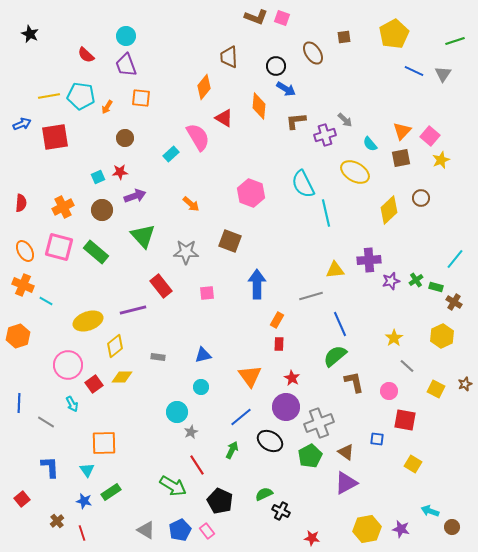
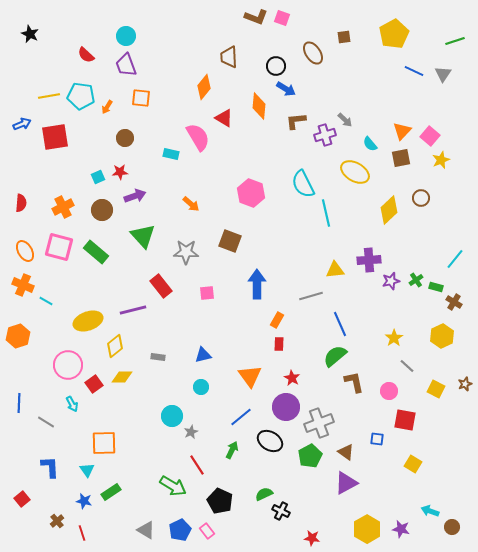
cyan rectangle at (171, 154): rotated 56 degrees clockwise
cyan circle at (177, 412): moved 5 px left, 4 px down
yellow hexagon at (367, 529): rotated 20 degrees counterclockwise
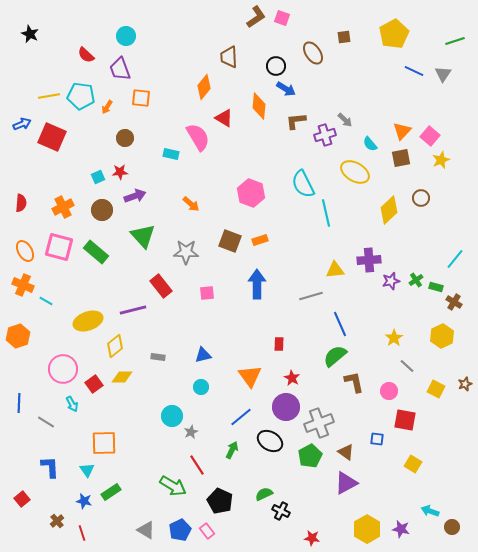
brown L-shape at (256, 17): rotated 55 degrees counterclockwise
purple trapezoid at (126, 65): moved 6 px left, 4 px down
red square at (55, 137): moved 3 px left; rotated 32 degrees clockwise
orange rectangle at (277, 320): moved 17 px left, 80 px up; rotated 42 degrees clockwise
pink circle at (68, 365): moved 5 px left, 4 px down
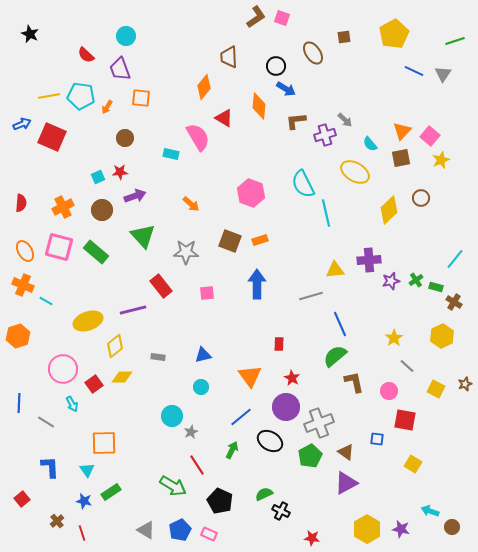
pink rectangle at (207, 531): moved 2 px right, 3 px down; rotated 28 degrees counterclockwise
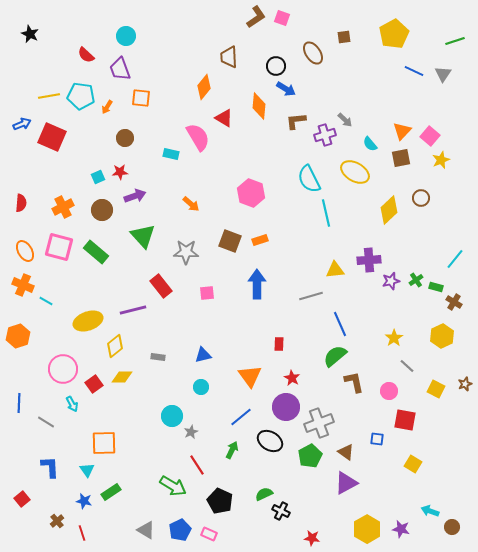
cyan semicircle at (303, 184): moved 6 px right, 5 px up
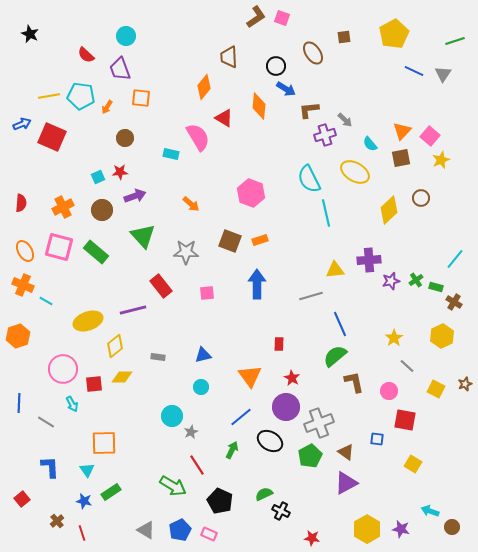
brown L-shape at (296, 121): moved 13 px right, 11 px up
red square at (94, 384): rotated 30 degrees clockwise
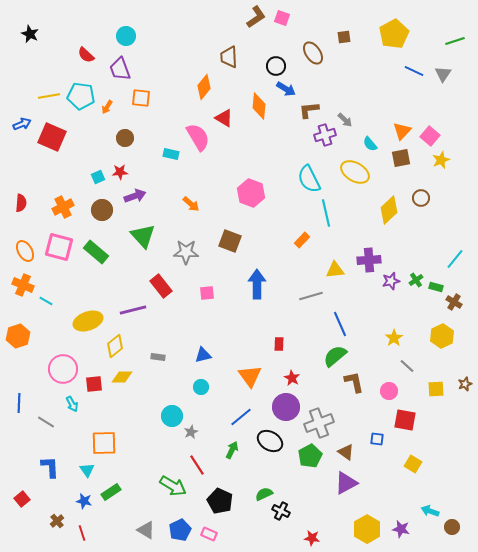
orange rectangle at (260, 240): moved 42 px right; rotated 28 degrees counterclockwise
yellow square at (436, 389): rotated 30 degrees counterclockwise
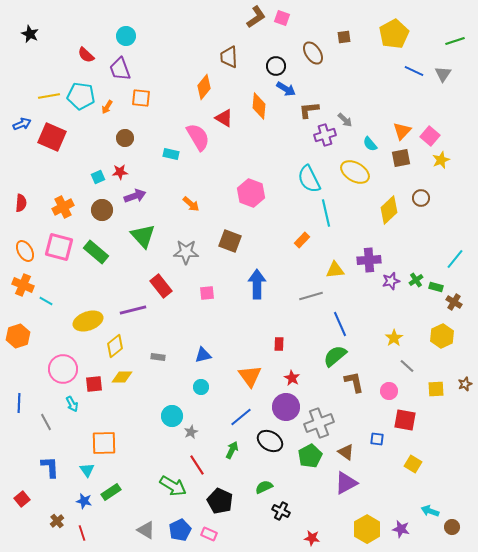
gray line at (46, 422): rotated 30 degrees clockwise
green semicircle at (264, 494): moved 7 px up
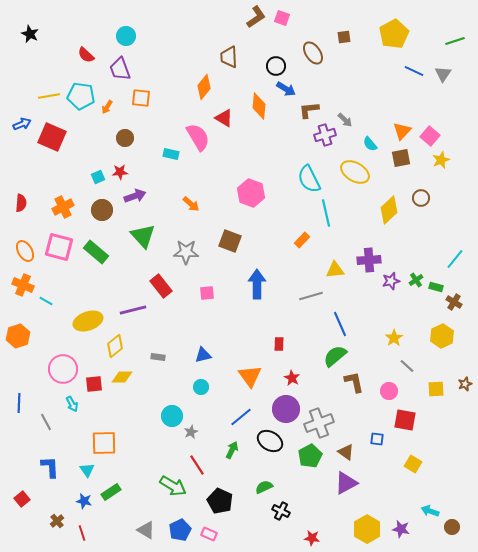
purple circle at (286, 407): moved 2 px down
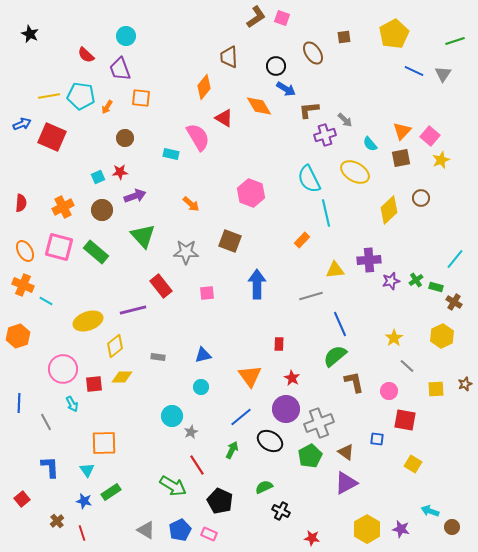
orange diamond at (259, 106): rotated 36 degrees counterclockwise
